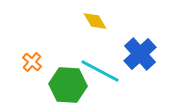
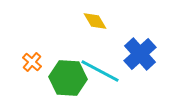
green hexagon: moved 7 px up
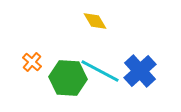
blue cross: moved 17 px down
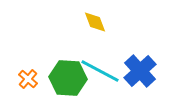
yellow diamond: moved 1 px down; rotated 10 degrees clockwise
orange cross: moved 4 px left, 17 px down
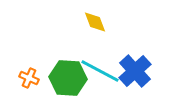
blue cross: moved 5 px left
orange cross: moved 1 px right, 1 px up; rotated 18 degrees counterclockwise
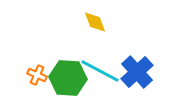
blue cross: moved 2 px right, 1 px down
orange cross: moved 8 px right, 3 px up
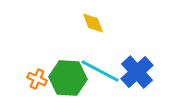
yellow diamond: moved 2 px left, 1 px down
orange cross: moved 4 px down
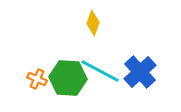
yellow diamond: rotated 40 degrees clockwise
blue cross: moved 3 px right
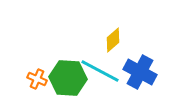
yellow diamond: moved 20 px right, 17 px down; rotated 30 degrees clockwise
blue cross: rotated 20 degrees counterclockwise
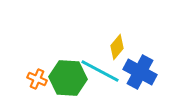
yellow diamond: moved 4 px right, 7 px down; rotated 10 degrees counterclockwise
